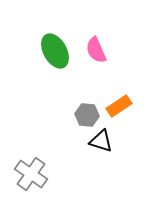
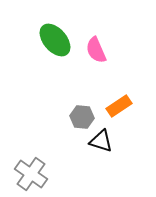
green ellipse: moved 11 px up; rotated 12 degrees counterclockwise
gray hexagon: moved 5 px left, 2 px down
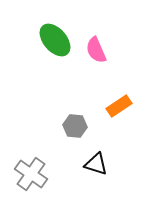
gray hexagon: moved 7 px left, 9 px down
black triangle: moved 5 px left, 23 px down
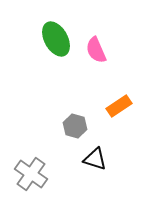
green ellipse: moved 1 px right, 1 px up; rotated 12 degrees clockwise
gray hexagon: rotated 10 degrees clockwise
black triangle: moved 1 px left, 5 px up
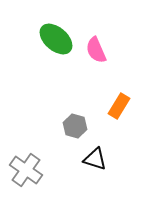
green ellipse: rotated 20 degrees counterclockwise
orange rectangle: rotated 25 degrees counterclockwise
gray cross: moved 5 px left, 4 px up
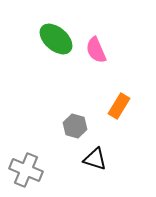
gray cross: rotated 12 degrees counterclockwise
